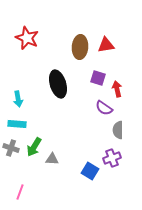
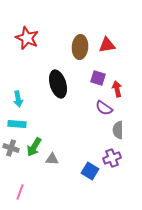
red triangle: moved 1 px right
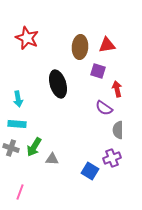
purple square: moved 7 px up
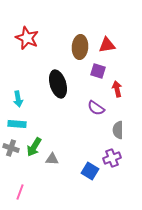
purple semicircle: moved 8 px left
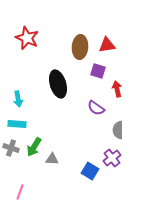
purple cross: rotated 18 degrees counterclockwise
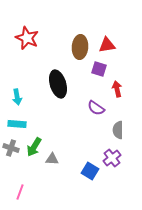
purple square: moved 1 px right, 2 px up
cyan arrow: moved 1 px left, 2 px up
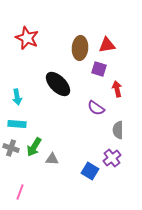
brown ellipse: moved 1 px down
black ellipse: rotated 28 degrees counterclockwise
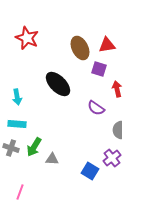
brown ellipse: rotated 30 degrees counterclockwise
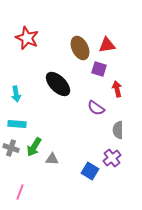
cyan arrow: moved 1 px left, 3 px up
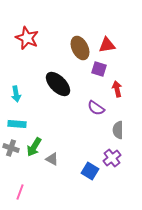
gray triangle: rotated 24 degrees clockwise
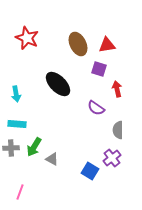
brown ellipse: moved 2 px left, 4 px up
gray cross: rotated 21 degrees counterclockwise
